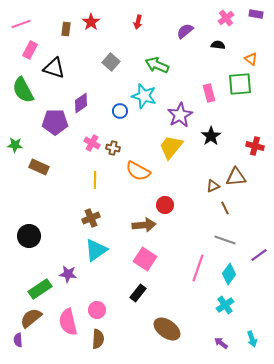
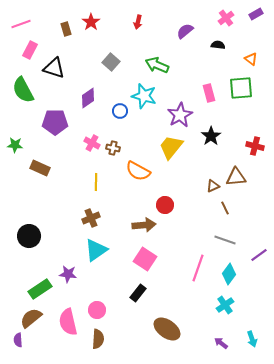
purple rectangle at (256, 14): rotated 40 degrees counterclockwise
brown rectangle at (66, 29): rotated 24 degrees counterclockwise
green square at (240, 84): moved 1 px right, 4 px down
purple diamond at (81, 103): moved 7 px right, 5 px up
brown rectangle at (39, 167): moved 1 px right, 1 px down
yellow line at (95, 180): moved 1 px right, 2 px down
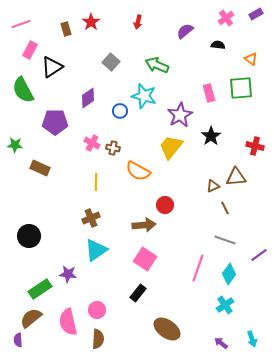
black triangle at (54, 68): moved 2 px left, 1 px up; rotated 50 degrees counterclockwise
